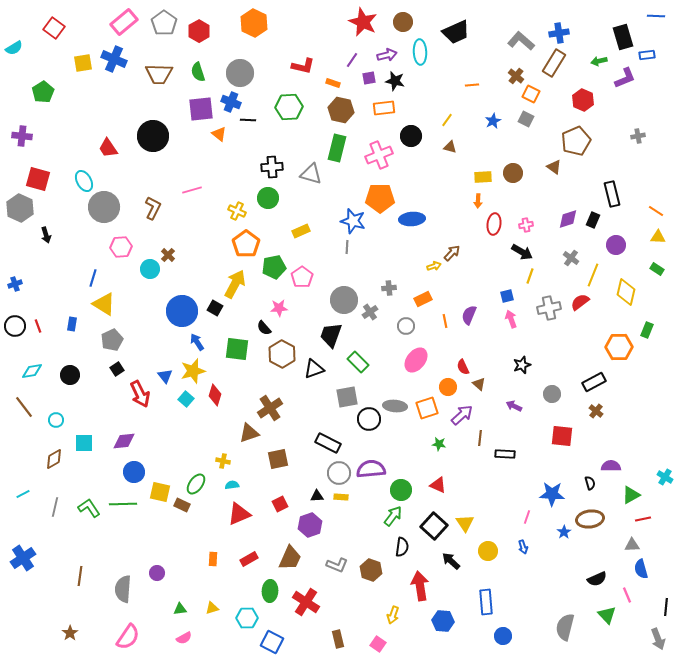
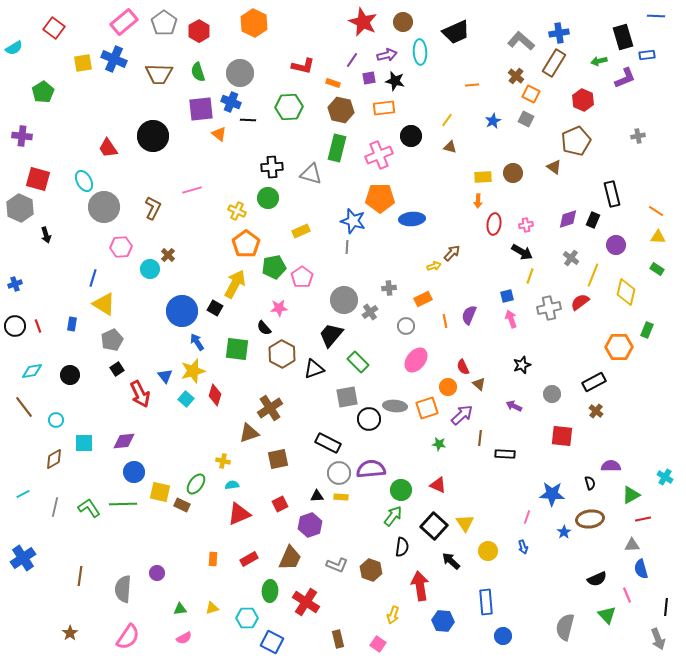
black trapezoid at (331, 335): rotated 20 degrees clockwise
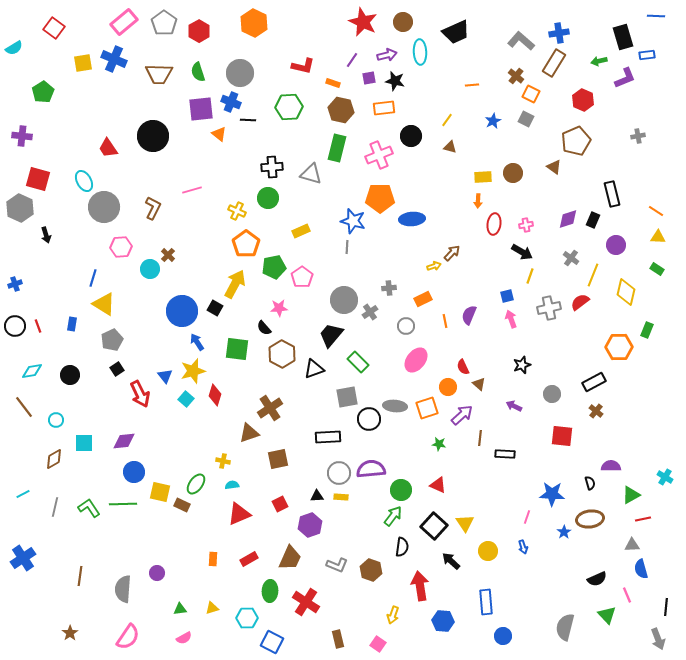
black rectangle at (328, 443): moved 6 px up; rotated 30 degrees counterclockwise
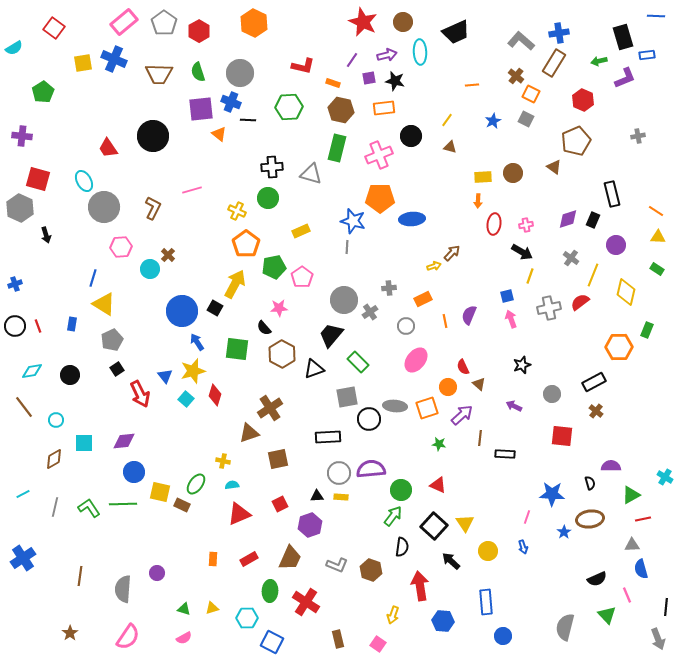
green triangle at (180, 609): moved 4 px right; rotated 24 degrees clockwise
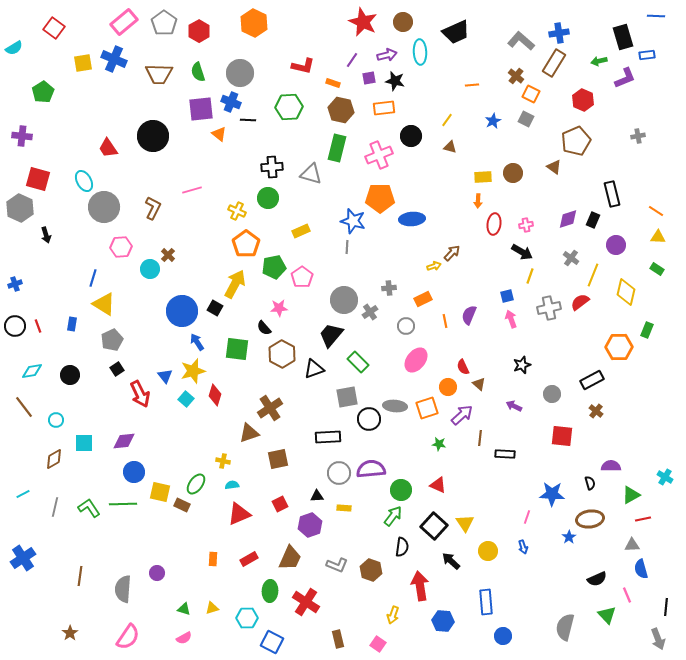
black rectangle at (594, 382): moved 2 px left, 2 px up
yellow rectangle at (341, 497): moved 3 px right, 11 px down
blue star at (564, 532): moved 5 px right, 5 px down
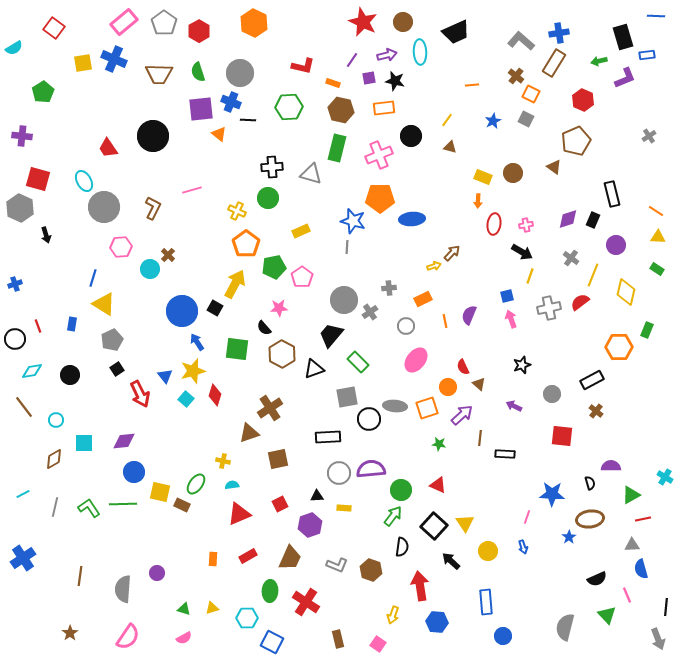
gray cross at (638, 136): moved 11 px right; rotated 24 degrees counterclockwise
yellow rectangle at (483, 177): rotated 24 degrees clockwise
black circle at (15, 326): moved 13 px down
red rectangle at (249, 559): moved 1 px left, 3 px up
blue hexagon at (443, 621): moved 6 px left, 1 px down
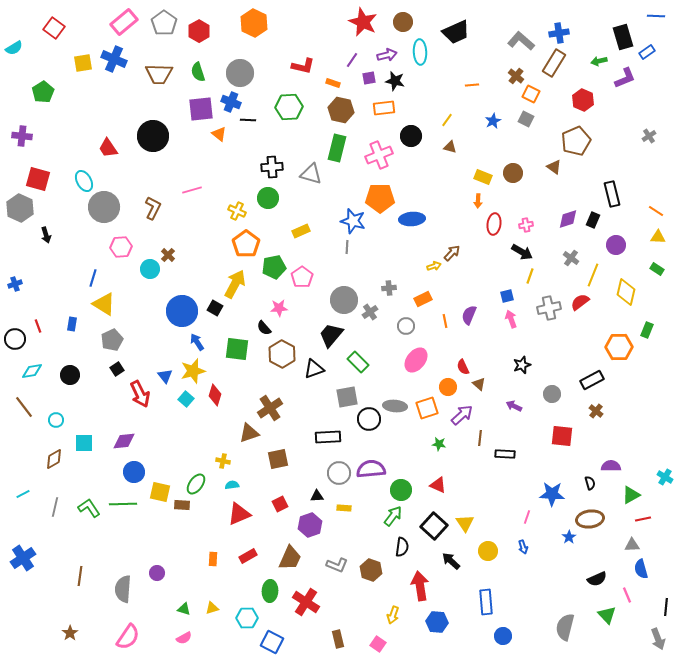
blue rectangle at (647, 55): moved 3 px up; rotated 28 degrees counterclockwise
brown rectangle at (182, 505): rotated 21 degrees counterclockwise
